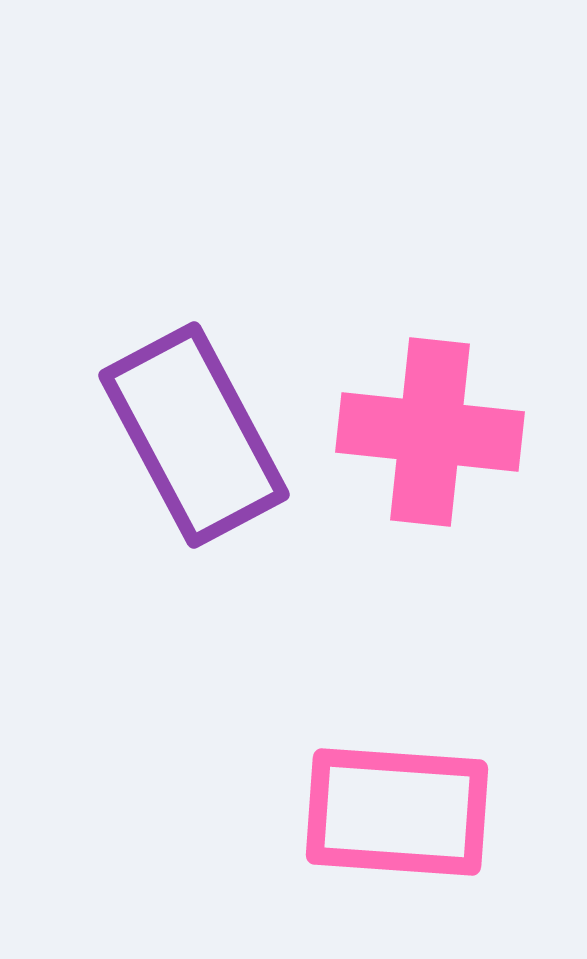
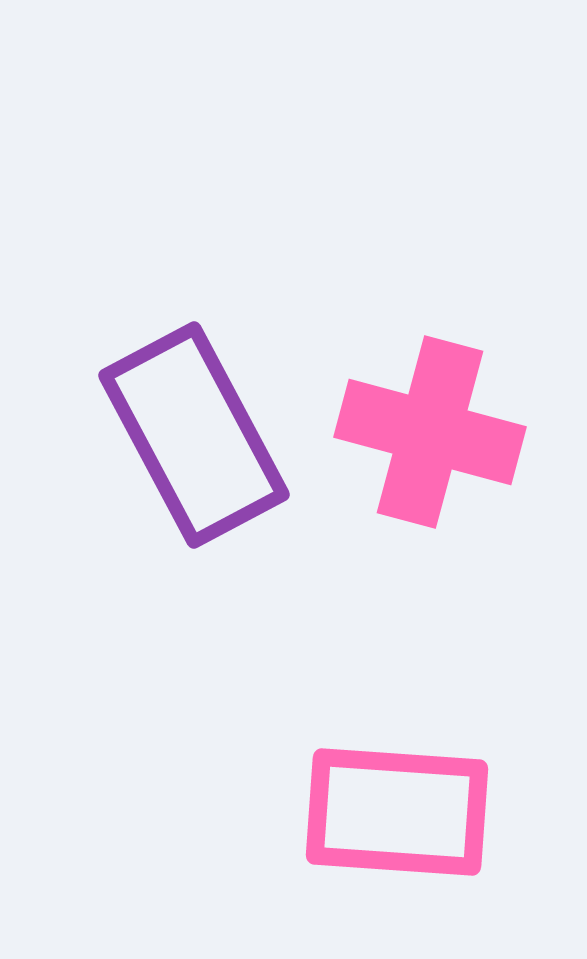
pink cross: rotated 9 degrees clockwise
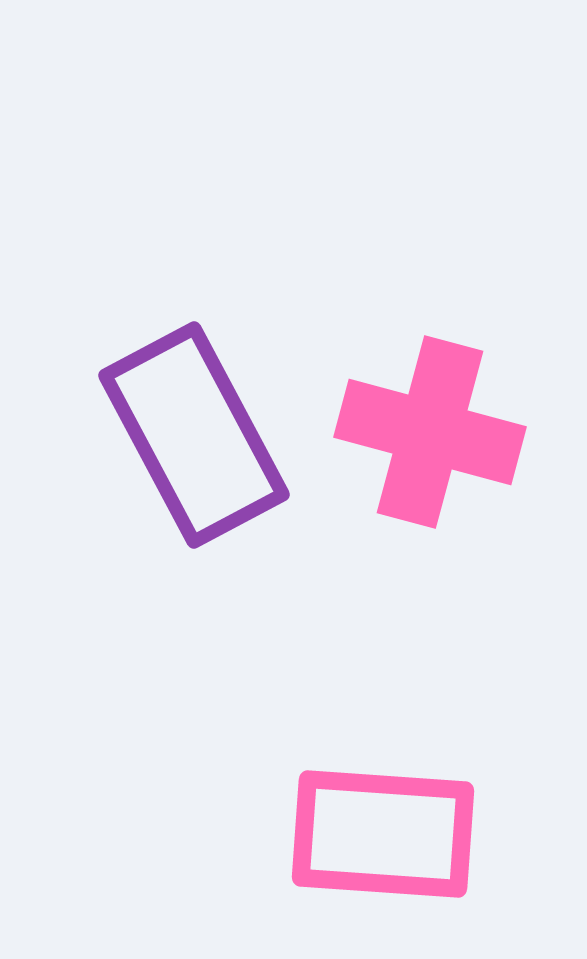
pink rectangle: moved 14 px left, 22 px down
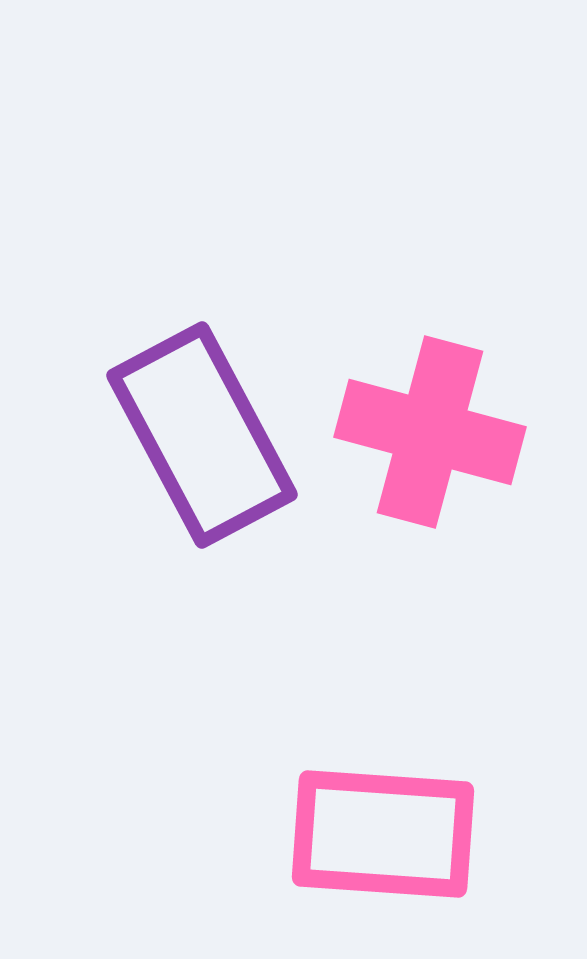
purple rectangle: moved 8 px right
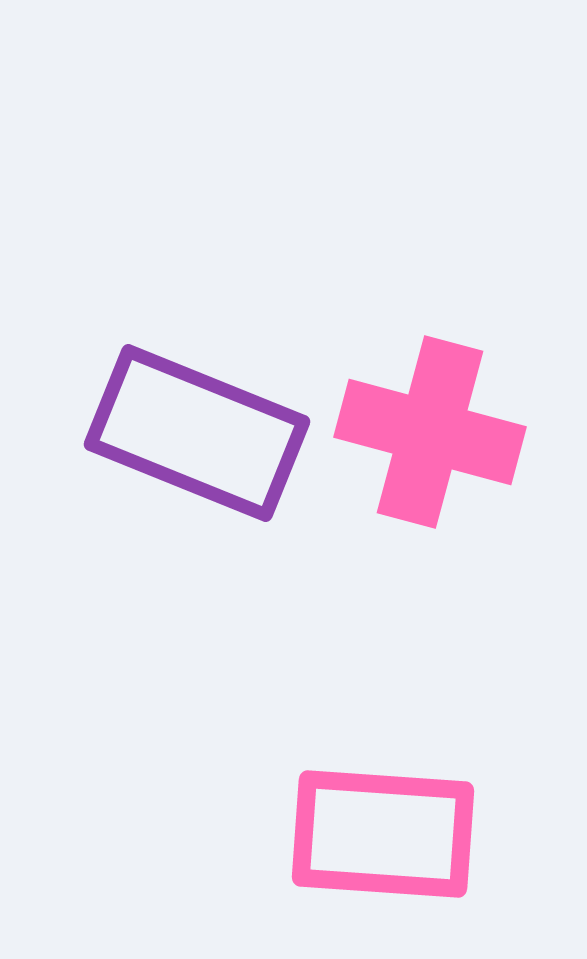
purple rectangle: moved 5 px left, 2 px up; rotated 40 degrees counterclockwise
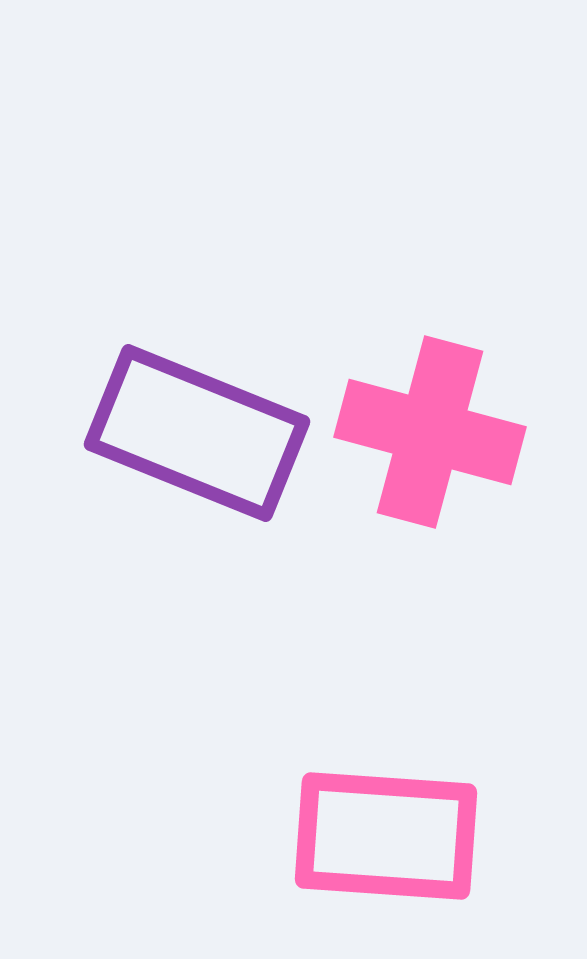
pink rectangle: moved 3 px right, 2 px down
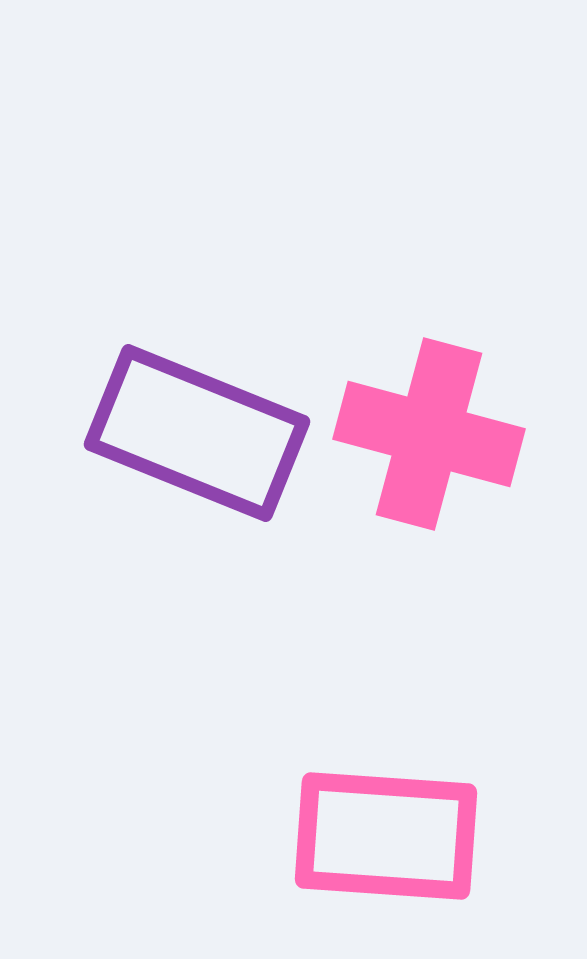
pink cross: moved 1 px left, 2 px down
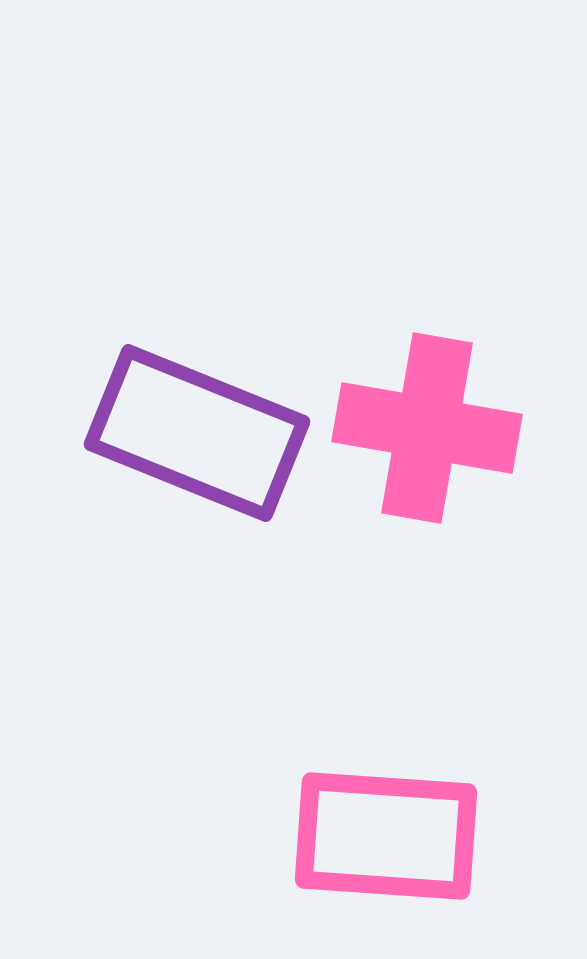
pink cross: moved 2 px left, 6 px up; rotated 5 degrees counterclockwise
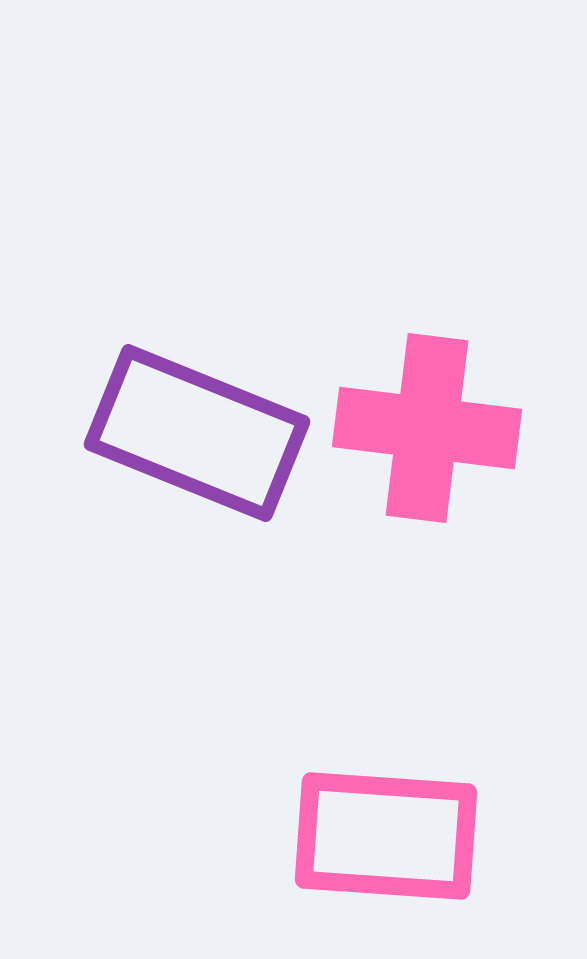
pink cross: rotated 3 degrees counterclockwise
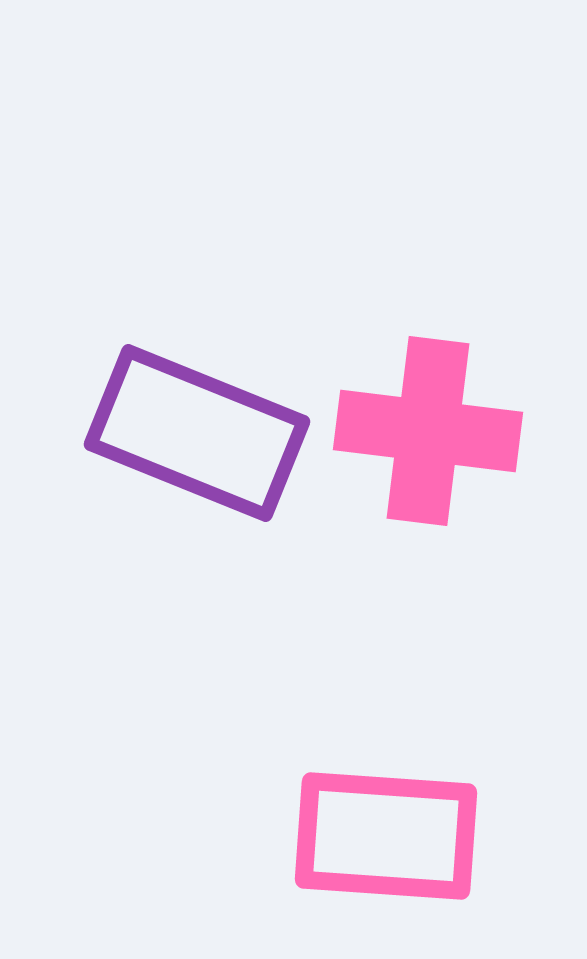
pink cross: moved 1 px right, 3 px down
